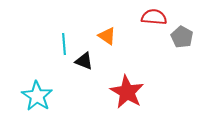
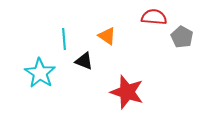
cyan line: moved 5 px up
red star: rotated 12 degrees counterclockwise
cyan star: moved 3 px right, 23 px up
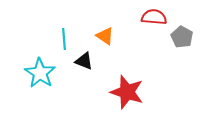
orange triangle: moved 2 px left
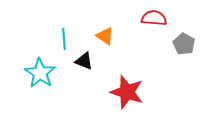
red semicircle: moved 1 px down
gray pentagon: moved 2 px right, 7 px down
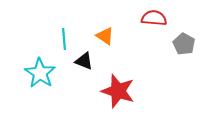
red star: moved 9 px left, 1 px up
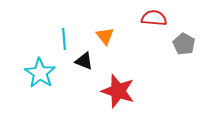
orange triangle: rotated 18 degrees clockwise
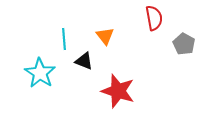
red semicircle: rotated 75 degrees clockwise
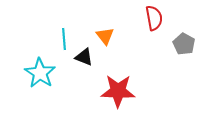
black triangle: moved 4 px up
red star: rotated 16 degrees counterclockwise
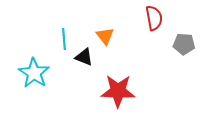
gray pentagon: rotated 25 degrees counterclockwise
cyan star: moved 6 px left
